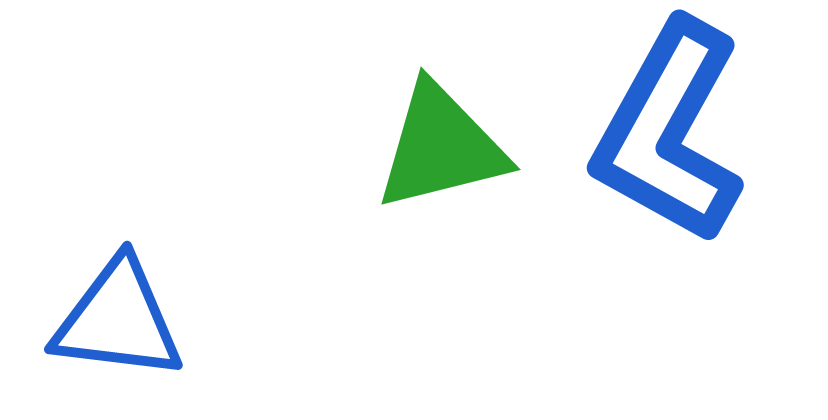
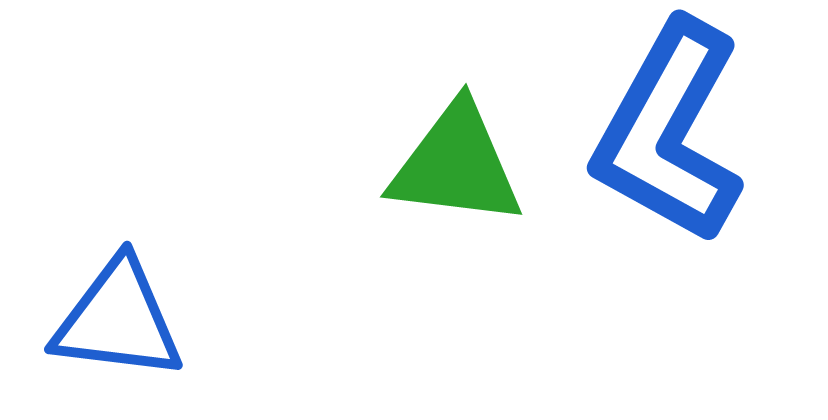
green triangle: moved 15 px right, 18 px down; rotated 21 degrees clockwise
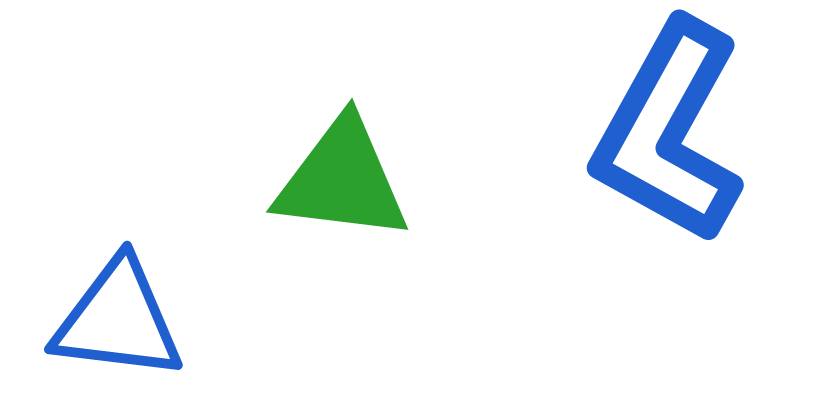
green triangle: moved 114 px left, 15 px down
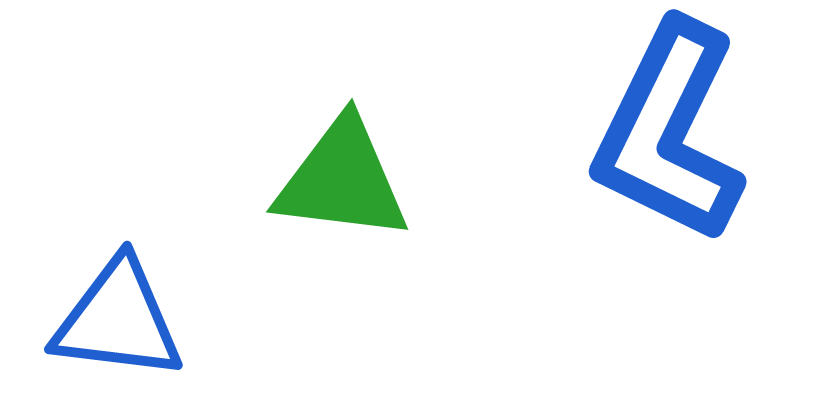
blue L-shape: rotated 3 degrees counterclockwise
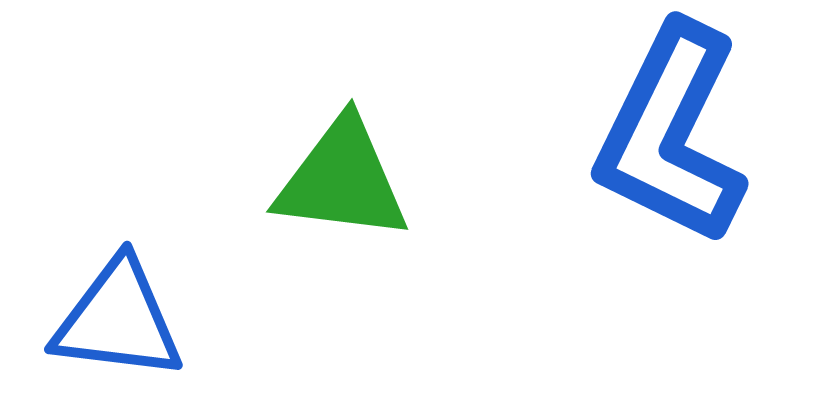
blue L-shape: moved 2 px right, 2 px down
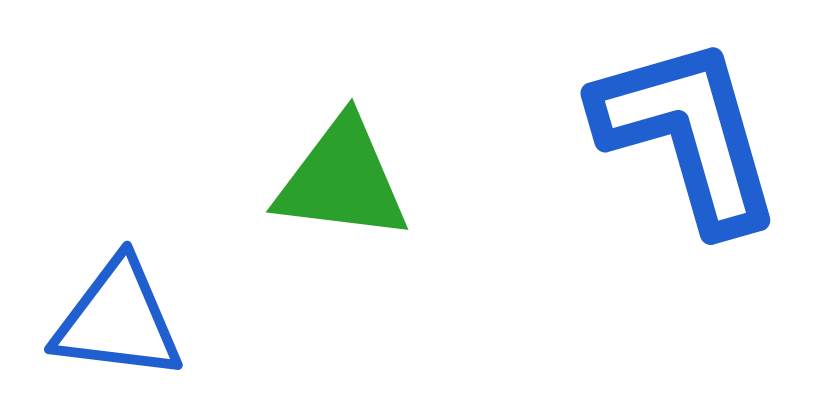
blue L-shape: moved 17 px right; rotated 138 degrees clockwise
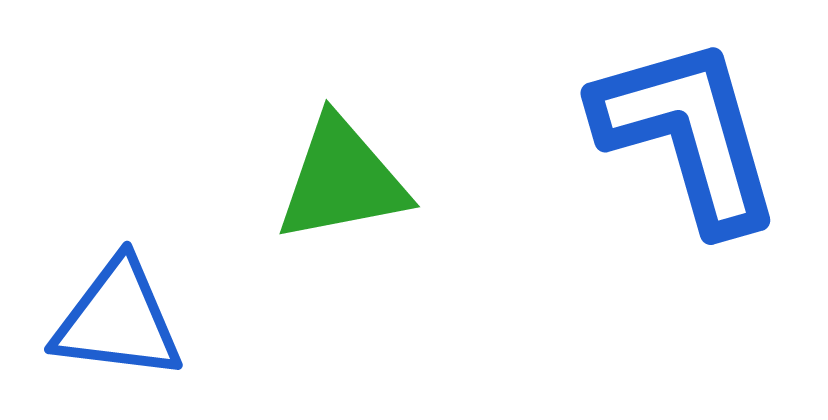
green triangle: rotated 18 degrees counterclockwise
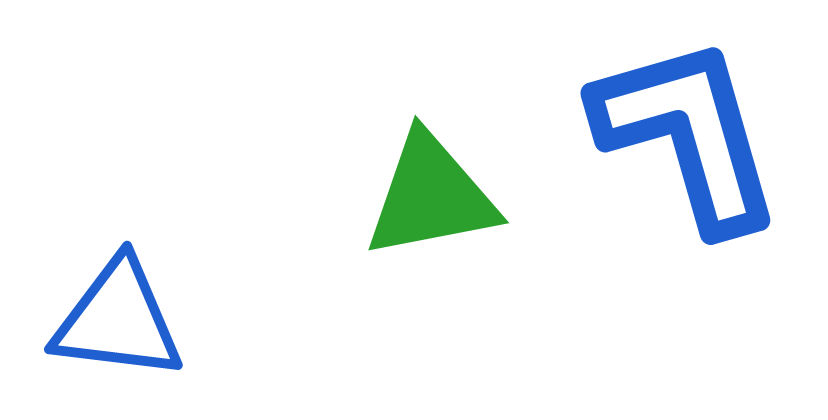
green triangle: moved 89 px right, 16 px down
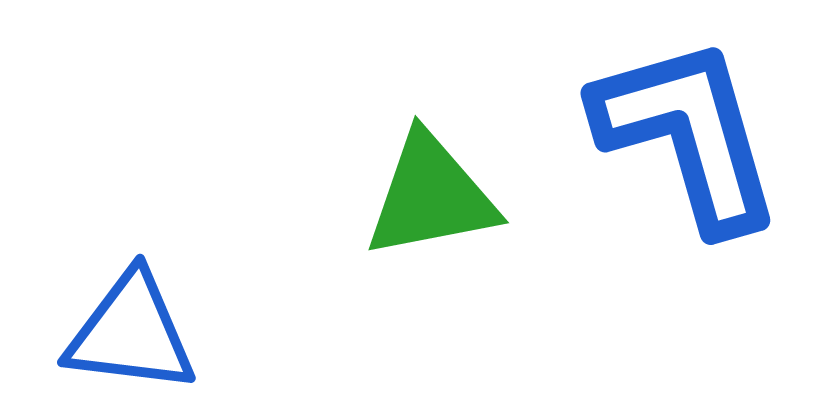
blue triangle: moved 13 px right, 13 px down
